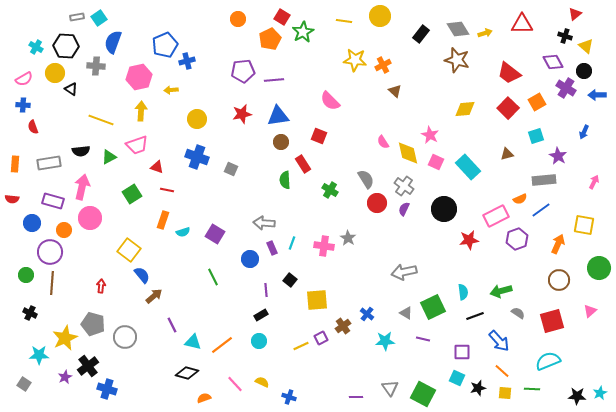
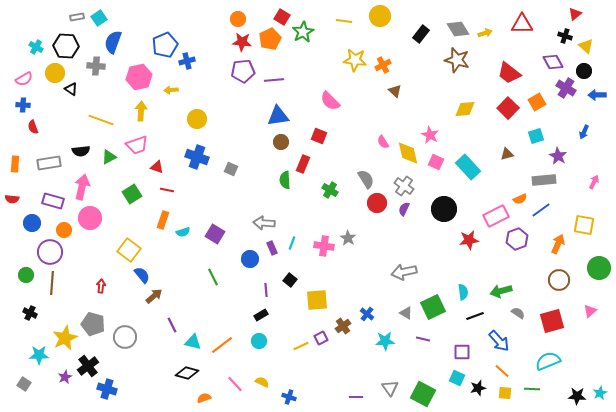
red star at (242, 114): moved 72 px up; rotated 18 degrees clockwise
red rectangle at (303, 164): rotated 54 degrees clockwise
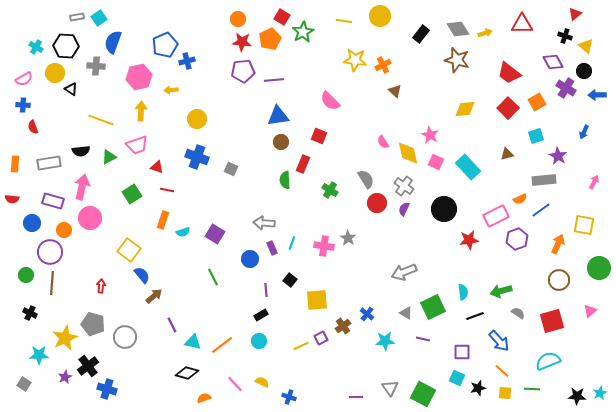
gray arrow at (404, 272): rotated 10 degrees counterclockwise
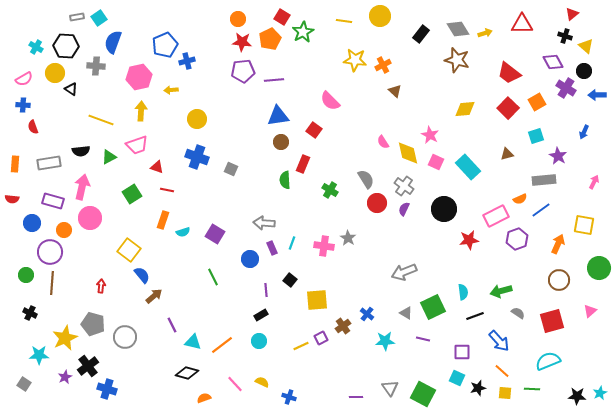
red triangle at (575, 14): moved 3 px left
red square at (319, 136): moved 5 px left, 6 px up; rotated 14 degrees clockwise
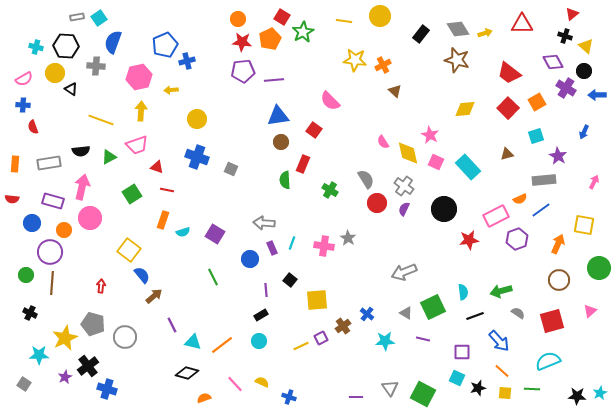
cyan cross at (36, 47): rotated 16 degrees counterclockwise
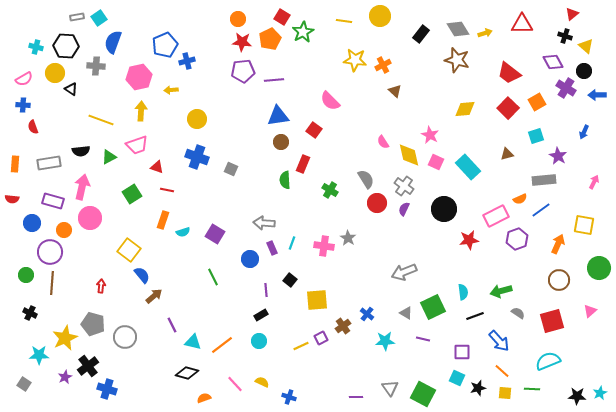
yellow diamond at (408, 153): moved 1 px right, 2 px down
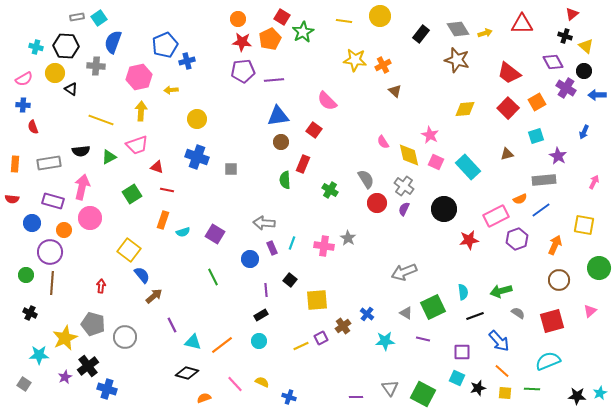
pink semicircle at (330, 101): moved 3 px left
gray square at (231, 169): rotated 24 degrees counterclockwise
orange arrow at (558, 244): moved 3 px left, 1 px down
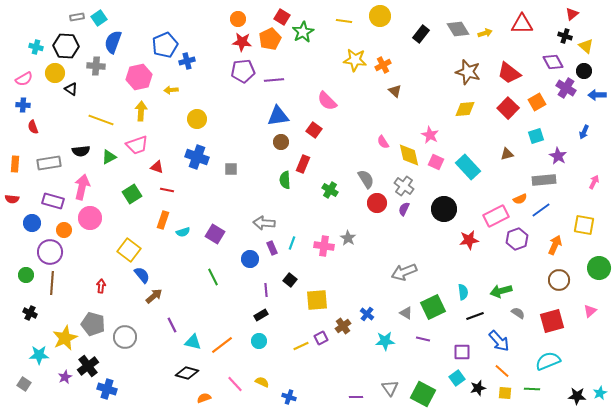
brown star at (457, 60): moved 11 px right, 12 px down
cyan square at (457, 378): rotated 28 degrees clockwise
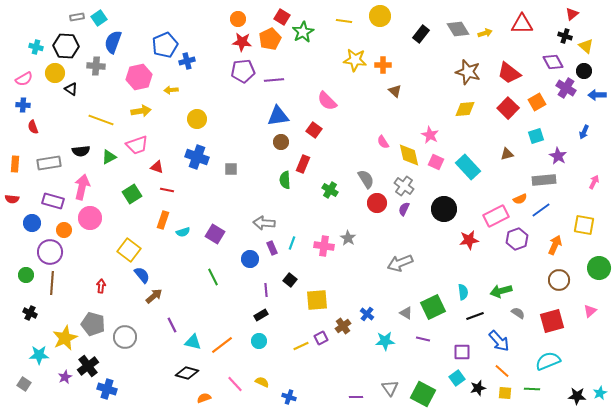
orange cross at (383, 65): rotated 28 degrees clockwise
yellow arrow at (141, 111): rotated 78 degrees clockwise
gray arrow at (404, 272): moved 4 px left, 9 px up
